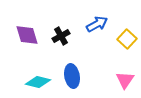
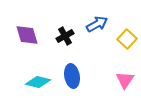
black cross: moved 4 px right
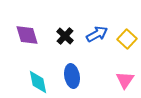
blue arrow: moved 10 px down
black cross: rotated 18 degrees counterclockwise
cyan diamond: rotated 65 degrees clockwise
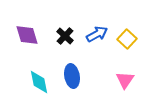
cyan diamond: moved 1 px right
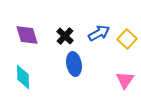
blue arrow: moved 2 px right, 1 px up
blue ellipse: moved 2 px right, 12 px up
cyan diamond: moved 16 px left, 5 px up; rotated 10 degrees clockwise
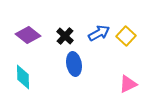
purple diamond: moved 1 px right; rotated 35 degrees counterclockwise
yellow square: moved 1 px left, 3 px up
pink triangle: moved 3 px right, 4 px down; rotated 30 degrees clockwise
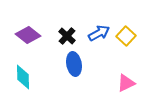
black cross: moved 2 px right
pink triangle: moved 2 px left, 1 px up
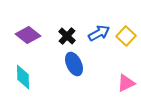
blue ellipse: rotated 15 degrees counterclockwise
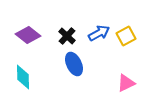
yellow square: rotated 18 degrees clockwise
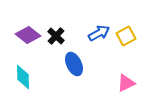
black cross: moved 11 px left
